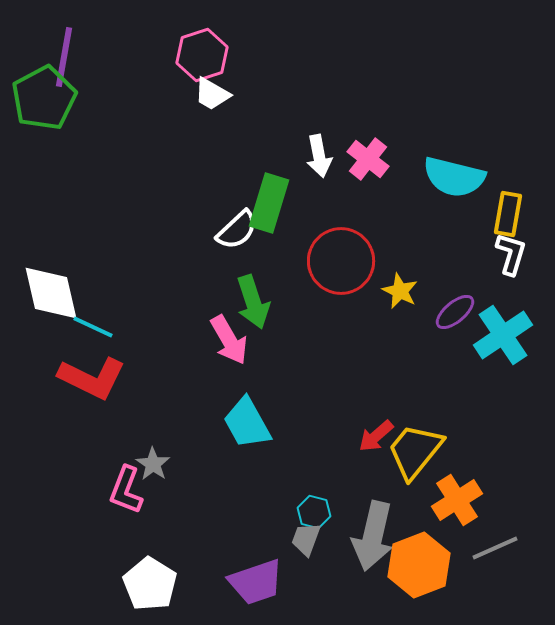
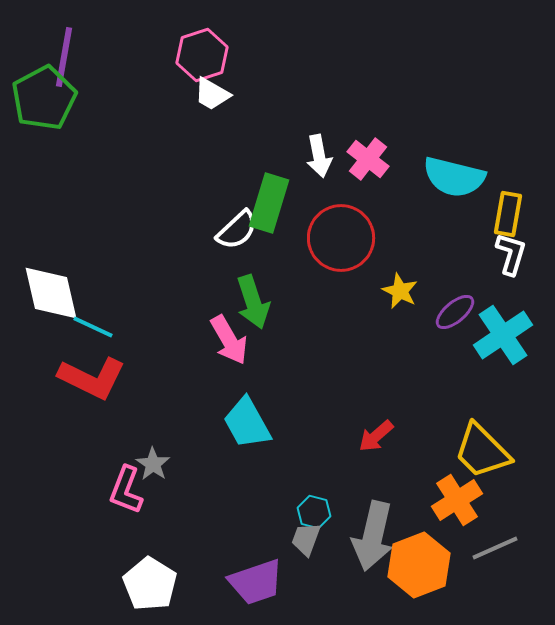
red circle: moved 23 px up
yellow trapezoid: moved 67 px right; rotated 84 degrees counterclockwise
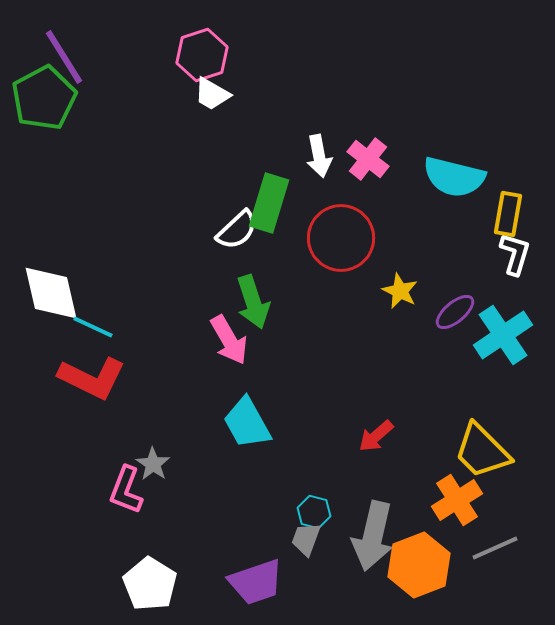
purple line: rotated 42 degrees counterclockwise
white L-shape: moved 4 px right
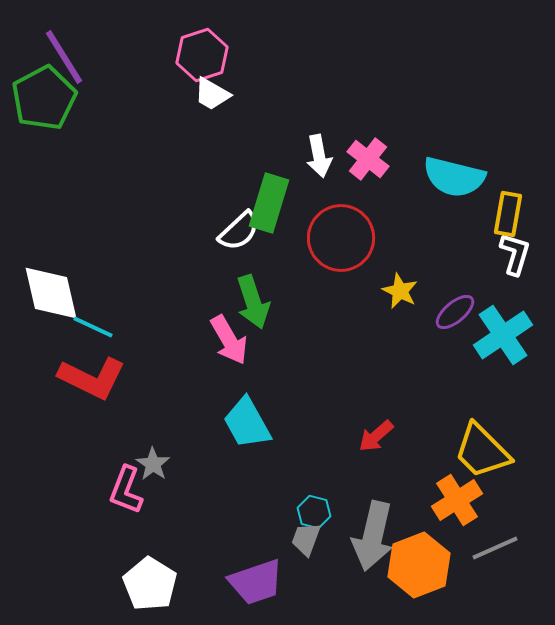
white semicircle: moved 2 px right, 1 px down
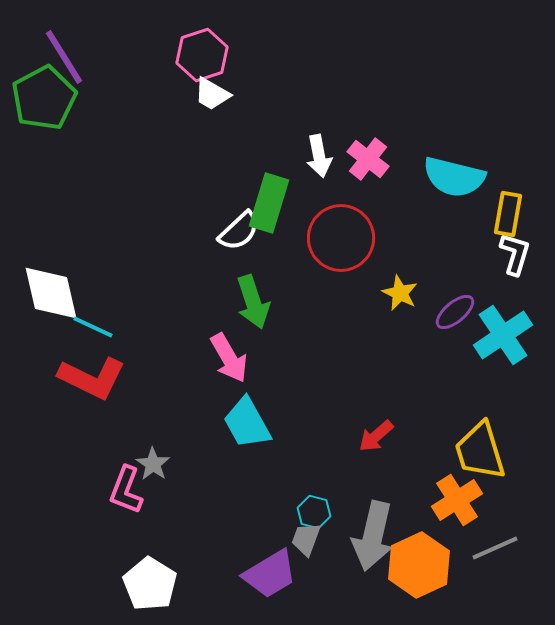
yellow star: moved 2 px down
pink arrow: moved 18 px down
yellow trapezoid: moved 2 px left; rotated 28 degrees clockwise
orange hexagon: rotated 4 degrees counterclockwise
purple trapezoid: moved 14 px right, 8 px up; rotated 12 degrees counterclockwise
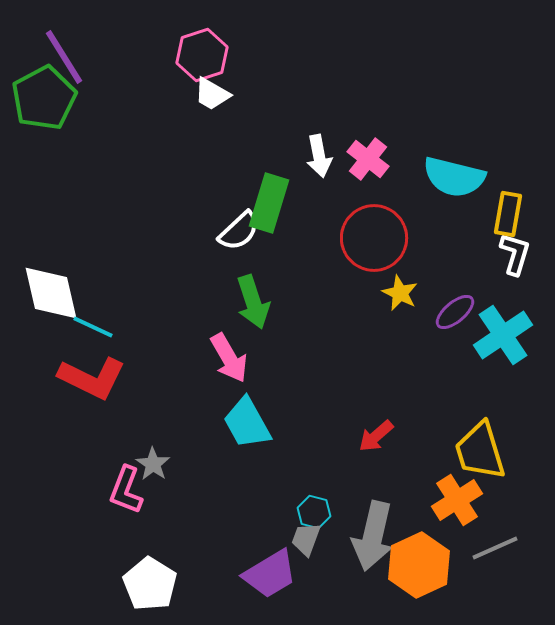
red circle: moved 33 px right
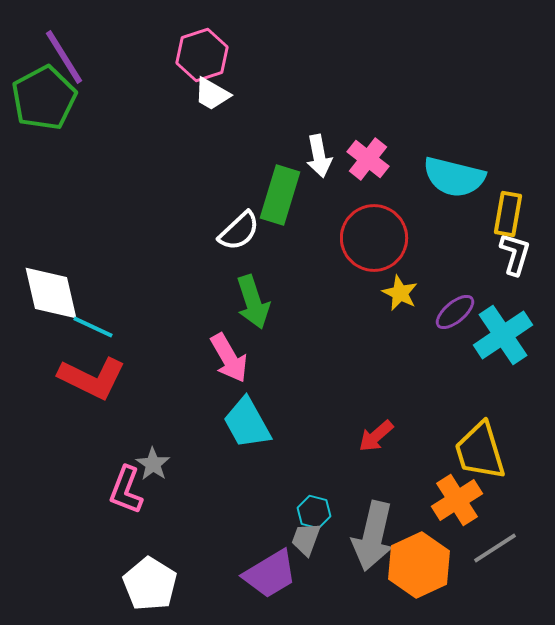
green rectangle: moved 11 px right, 8 px up
gray line: rotated 9 degrees counterclockwise
